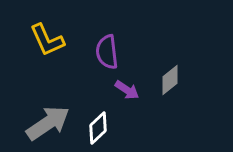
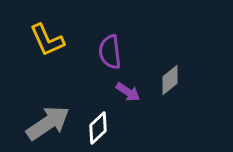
purple semicircle: moved 3 px right
purple arrow: moved 1 px right, 2 px down
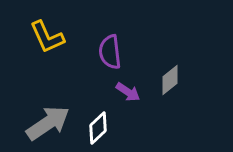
yellow L-shape: moved 3 px up
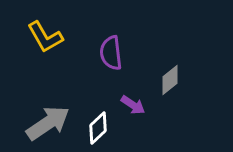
yellow L-shape: moved 2 px left; rotated 6 degrees counterclockwise
purple semicircle: moved 1 px right, 1 px down
purple arrow: moved 5 px right, 13 px down
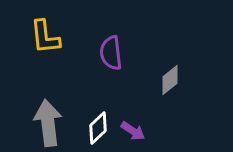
yellow L-shape: rotated 24 degrees clockwise
purple arrow: moved 26 px down
gray arrow: rotated 63 degrees counterclockwise
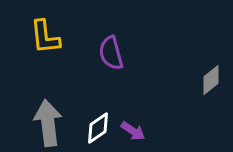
purple semicircle: rotated 8 degrees counterclockwise
gray diamond: moved 41 px right
white diamond: rotated 8 degrees clockwise
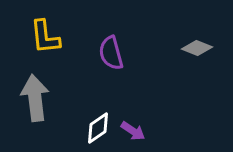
gray diamond: moved 14 px left, 32 px up; rotated 60 degrees clockwise
gray arrow: moved 13 px left, 25 px up
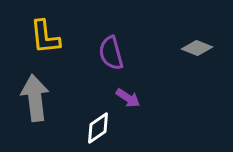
purple arrow: moved 5 px left, 33 px up
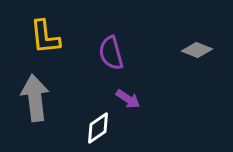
gray diamond: moved 2 px down
purple arrow: moved 1 px down
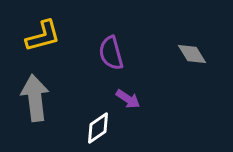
yellow L-shape: moved 2 px left, 1 px up; rotated 99 degrees counterclockwise
gray diamond: moved 5 px left, 4 px down; rotated 36 degrees clockwise
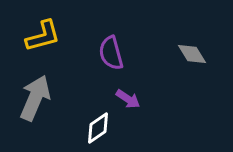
gray arrow: rotated 30 degrees clockwise
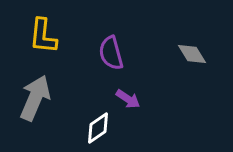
yellow L-shape: rotated 111 degrees clockwise
